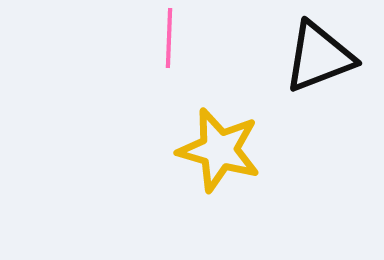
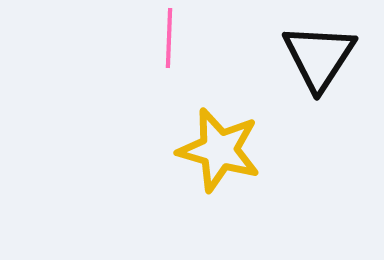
black triangle: rotated 36 degrees counterclockwise
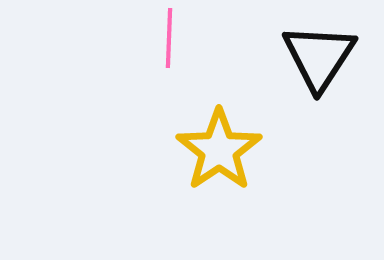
yellow star: rotated 22 degrees clockwise
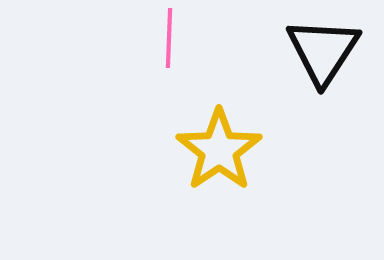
black triangle: moved 4 px right, 6 px up
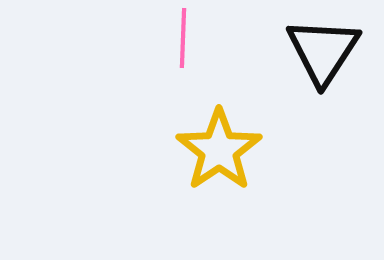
pink line: moved 14 px right
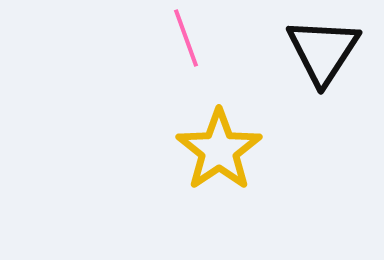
pink line: moved 3 px right; rotated 22 degrees counterclockwise
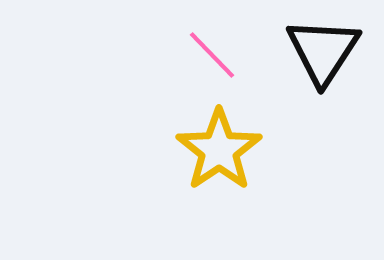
pink line: moved 26 px right, 17 px down; rotated 24 degrees counterclockwise
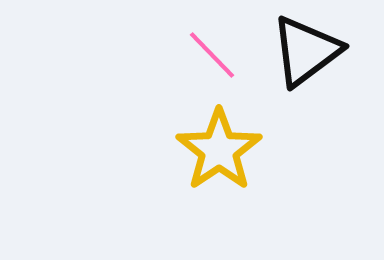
black triangle: moved 17 px left; rotated 20 degrees clockwise
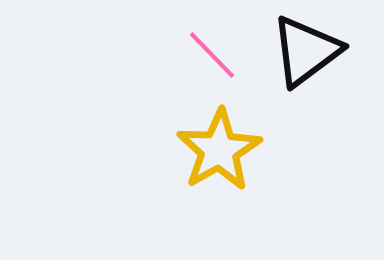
yellow star: rotated 4 degrees clockwise
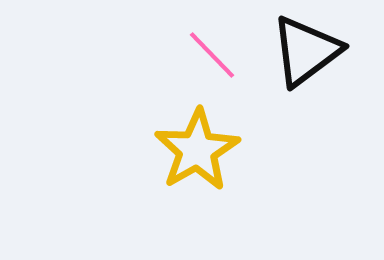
yellow star: moved 22 px left
